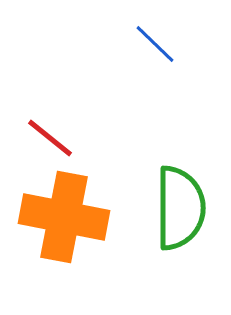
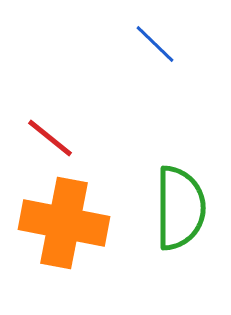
orange cross: moved 6 px down
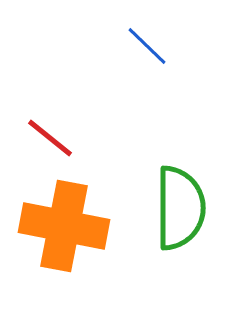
blue line: moved 8 px left, 2 px down
orange cross: moved 3 px down
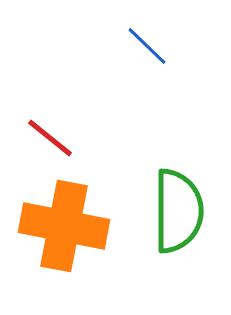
green semicircle: moved 2 px left, 3 px down
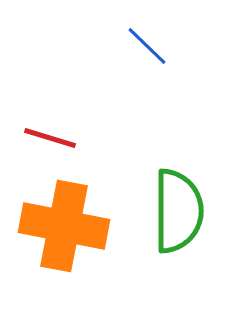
red line: rotated 22 degrees counterclockwise
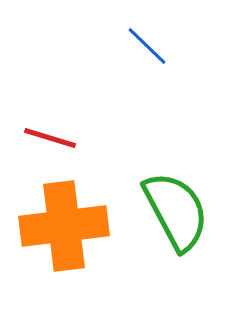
green semicircle: moved 2 px left; rotated 28 degrees counterclockwise
orange cross: rotated 18 degrees counterclockwise
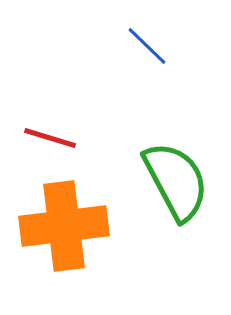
green semicircle: moved 30 px up
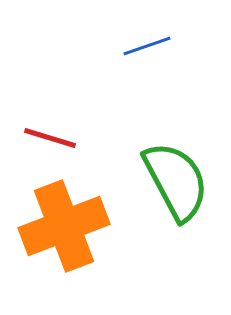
blue line: rotated 63 degrees counterclockwise
orange cross: rotated 14 degrees counterclockwise
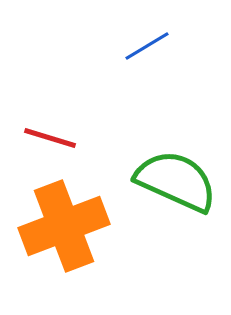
blue line: rotated 12 degrees counterclockwise
green semicircle: rotated 38 degrees counterclockwise
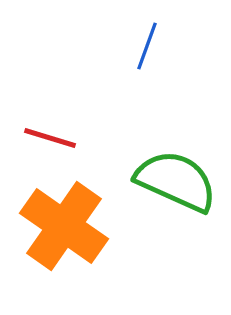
blue line: rotated 39 degrees counterclockwise
orange cross: rotated 34 degrees counterclockwise
